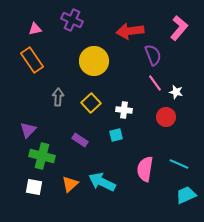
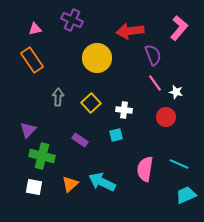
yellow circle: moved 3 px right, 3 px up
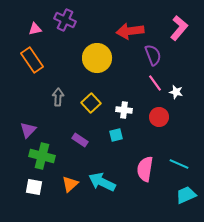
purple cross: moved 7 px left
red circle: moved 7 px left
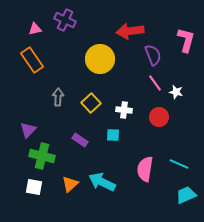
pink L-shape: moved 7 px right, 12 px down; rotated 25 degrees counterclockwise
yellow circle: moved 3 px right, 1 px down
cyan square: moved 3 px left; rotated 16 degrees clockwise
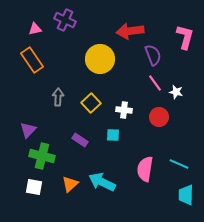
pink L-shape: moved 1 px left, 3 px up
cyan trapezoid: rotated 65 degrees counterclockwise
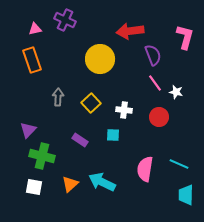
orange rectangle: rotated 15 degrees clockwise
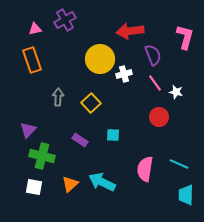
purple cross: rotated 35 degrees clockwise
white cross: moved 36 px up; rotated 21 degrees counterclockwise
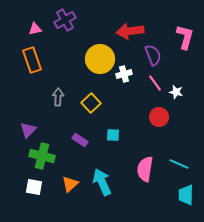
cyan arrow: rotated 40 degrees clockwise
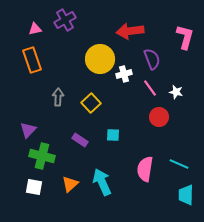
purple semicircle: moved 1 px left, 4 px down
pink line: moved 5 px left, 5 px down
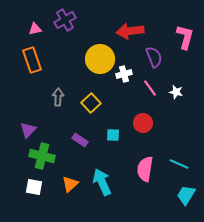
purple semicircle: moved 2 px right, 2 px up
red circle: moved 16 px left, 6 px down
cyan trapezoid: rotated 30 degrees clockwise
